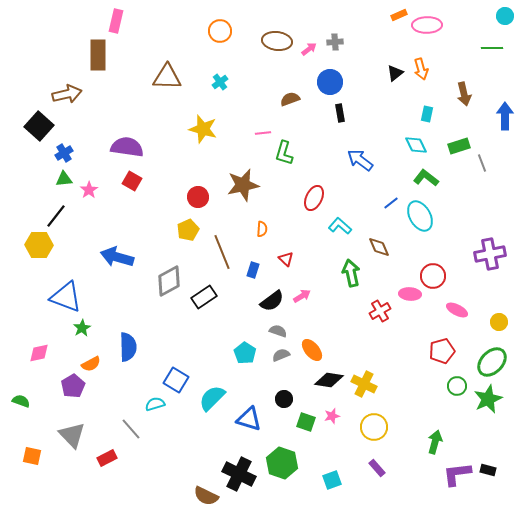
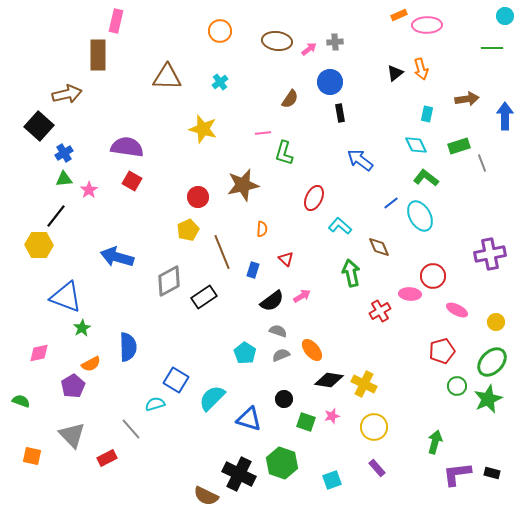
brown arrow at (464, 94): moved 3 px right, 5 px down; rotated 85 degrees counterclockwise
brown semicircle at (290, 99): rotated 144 degrees clockwise
yellow circle at (499, 322): moved 3 px left
black rectangle at (488, 470): moved 4 px right, 3 px down
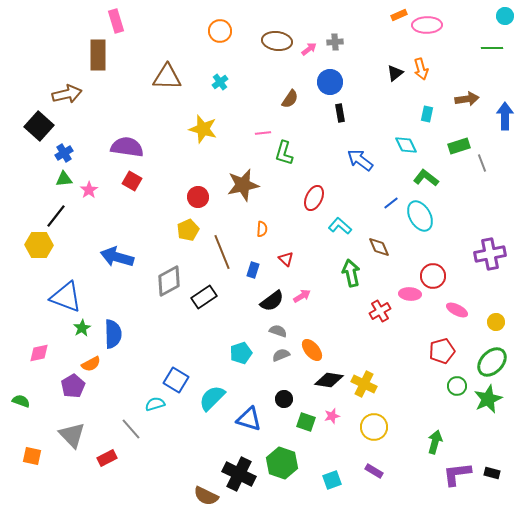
pink rectangle at (116, 21): rotated 30 degrees counterclockwise
cyan diamond at (416, 145): moved 10 px left
blue semicircle at (128, 347): moved 15 px left, 13 px up
cyan pentagon at (245, 353): moved 4 px left; rotated 20 degrees clockwise
purple rectangle at (377, 468): moved 3 px left, 3 px down; rotated 18 degrees counterclockwise
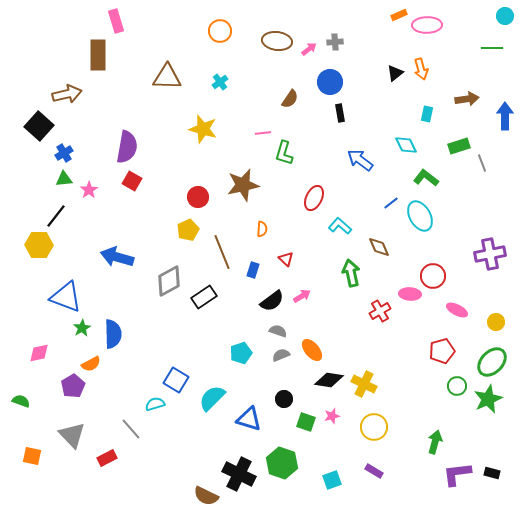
purple semicircle at (127, 147): rotated 92 degrees clockwise
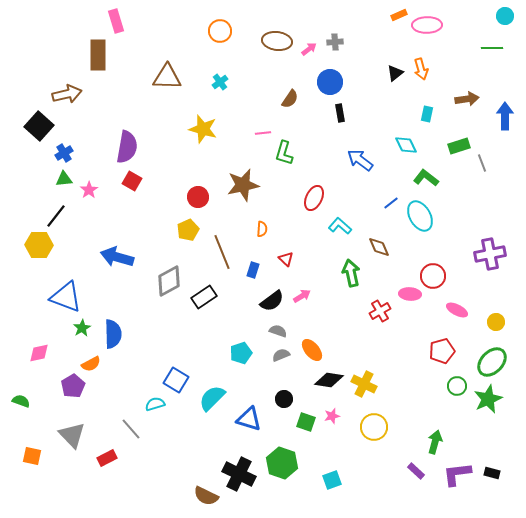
purple rectangle at (374, 471): moved 42 px right; rotated 12 degrees clockwise
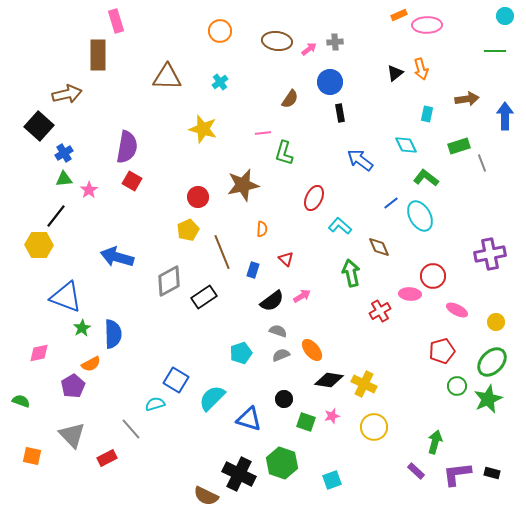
green line at (492, 48): moved 3 px right, 3 px down
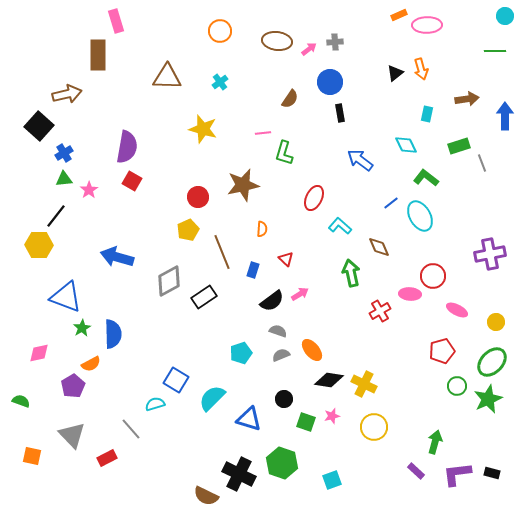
pink arrow at (302, 296): moved 2 px left, 2 px up
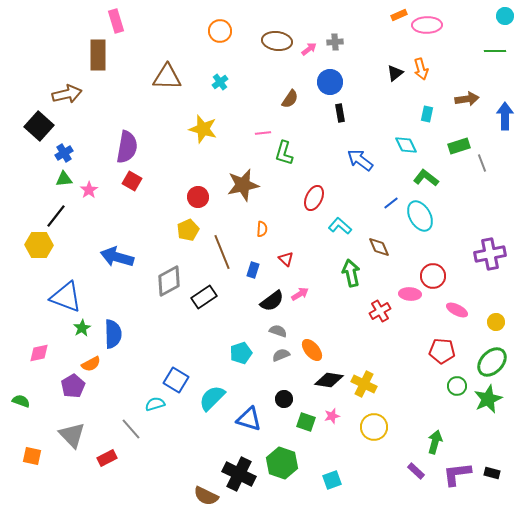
red pentagon at (442, 351): rotated 20 degrees clockwise
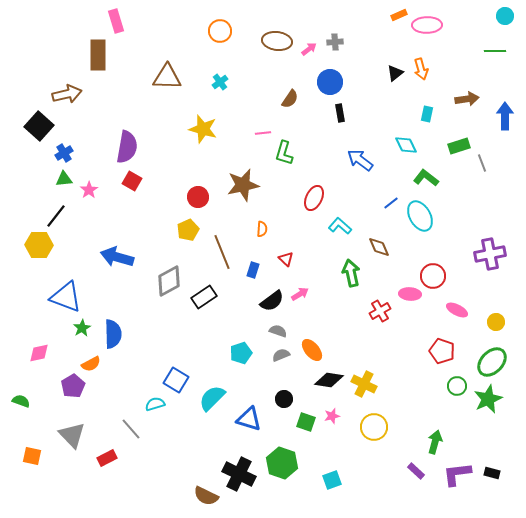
red pentagon at (442, 351): rotated 15 degrees clockwise
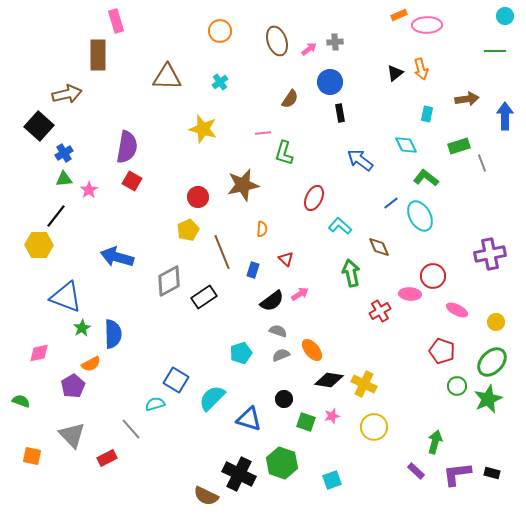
brown ellipse at (277, 41): rotated 64 degrees clockwise
